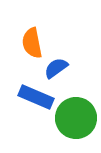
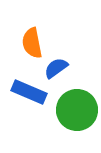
blue rectangle: moved 7 px left, 5 px up
green circle: moved 1 px right, 8 px up
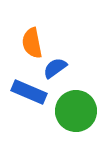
blue semicircle: moved 1 px left
green circle: moved 1 px left, 1 px down
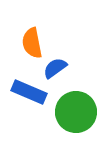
green circle: moved 1 px down
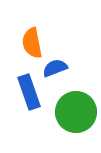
blue semicircle: rotated 15 degrees clockwise
blue rectangle: rotated 48 degrees clockwise
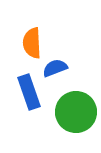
orange semicircle: rotated 8 degrees clockwise
